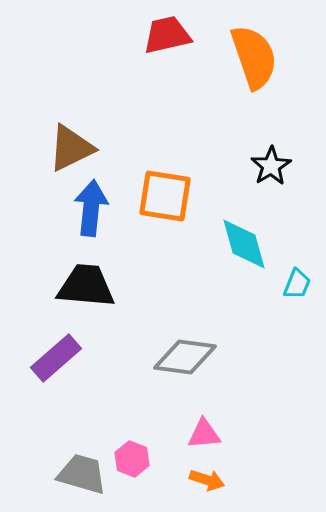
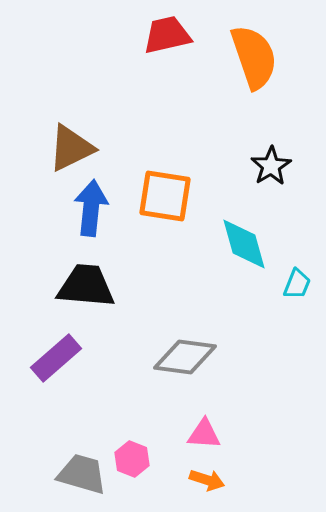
pink triangle: rotated 9 degrees clockwise
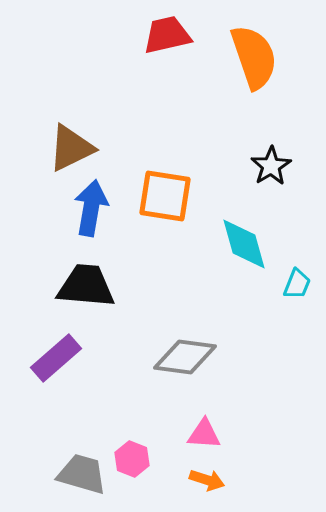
blue arrow: rotated 4 degrees clockwise
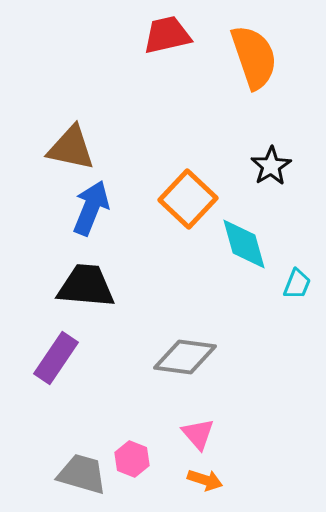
brown triangle: rotated 38 degrees clockwise
orange square: moved 23 px right, 3 px down; rotated 34 degrees clockwise
blue arrow: rotated 12 degrees clockwise
purple rectangle: rotated 15 degrees counterclockwise
pink triangle: moved 6 px left; rotated 45 degrees clockwise
orange arrow: moved 2 px left
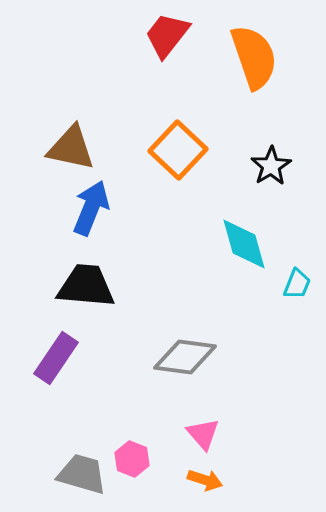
red trapezoid: rotated 39 degrees counterclockwise
orange square: moved 10 px left, 49 px up
pink triangle: moved 5 px right
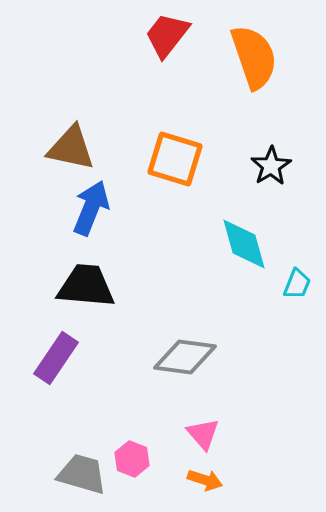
orange square: moved 3 px left, 9 px down; rotated 26 degrees counterclockwise
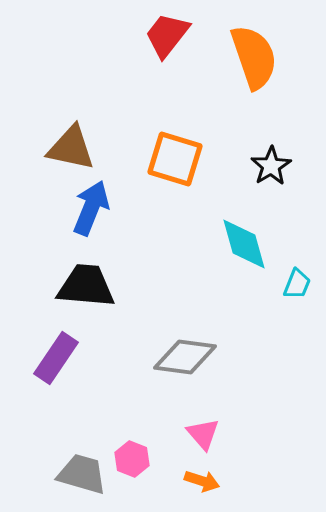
orange arrow: moved 3 px left, 1 px down
